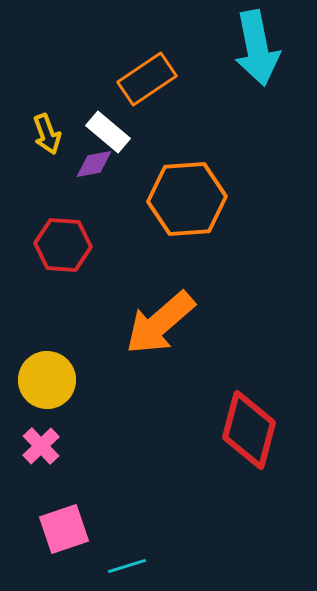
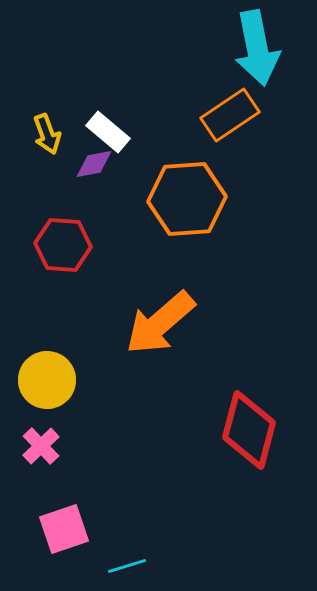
orange rectangle: moved 83 px right, 36 px down
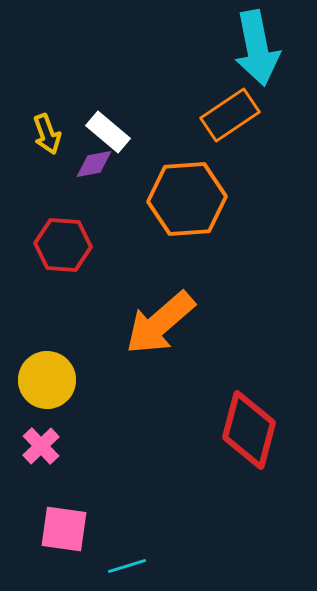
pink square: rotated 27 degrees clockwise
